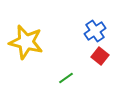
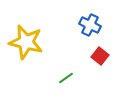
blue cross: moved 5 px left, 6 px up; rotated 30 degrees counterclockwise
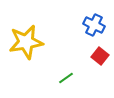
blue cross: moved 4 px right
yellow star: rotated 24 degrees counterclockwise
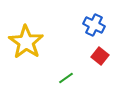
yellow star: rotated 28 degrees counterclockwise
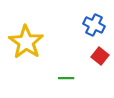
green line: rotated 35 degrees clockwise
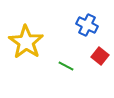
blue cross: moved 7 px left
green line: moved 12 px up; rotated 28 degrees clockwise
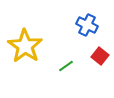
yellow star: moved 1 px left, 4 px down
green line: rotated 63 degrees counterclockwise
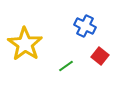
blue cross: moved 2 px left, 1 px down
yellow star: moved 2 px up
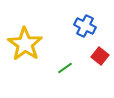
green line: moved 1 px left, 2 px down
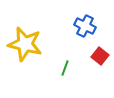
yellow star: rotated 20 degrees counterclockwise
green line: rotated 35 degrees counterclockwise
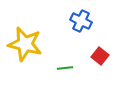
blue cross: moved 4 px left, 5 px up
green line: rotated 63 degrees clockwise
